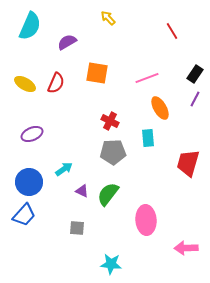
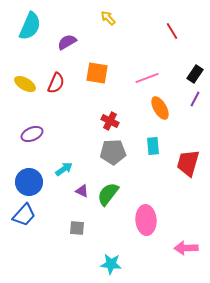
cyan rectangle: moved 5 px right, 8 px down
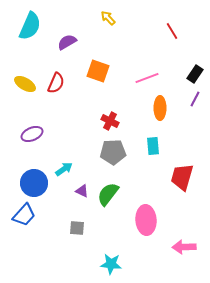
orange square: moved 1 px right, 2 px up; rotated 10 degrees clockwise
orange ellipse: rotated 30 degrees clockwise
red trapezoid: moved 6 px left, 14 px down
blue circle: moved 5 px right, 1 px down
pink arrow: moved 2 px left, 1 px up
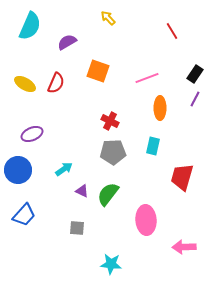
cyan rectangle: rotated 18 degrees clockwise
blue circle: moved 16 px left, 13 px up
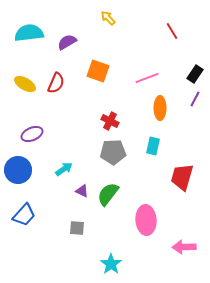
cyan semicircle: moved 1 px left, 7 px down; rotated 120 degrees counterclockwise
cyan star: rotated 30 degrees clockwise
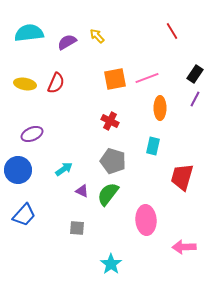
yellow arrow: moved 11 px left, 18 px down
orange square: moved 17 px right, 8 px down; rotated 30 degrees counterclockwise
yellow ellipse: rotated 20 degrees counterclockwise
gray pentagon: moved 9 px down; rotated 20 degrees clockwise
